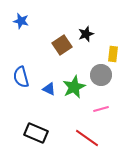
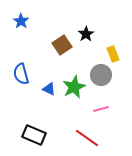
blue star: rotated 21 degrees clockwise
black star: rotated 14 degrees counterclockwise
yellow rectangle: rotated 28 degrees counterclockwise
blue semicircle: moved 3 px up
black rectangle: moved 2 px left, 2 px down
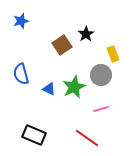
blue star: rotated 21 degrees clockwise
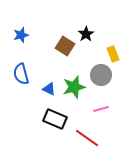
blue star: moved 14 px down
brown square: moved 3 px right, 1 px down; rotated 24 degrees counterclockwise
green star: rotated 10 degrees clockwise
black rectangle: moved 21 px right, 16 px up
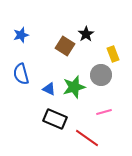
pink line: moved 3 px right, 3 px down
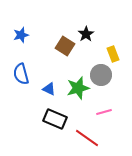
green star: moved 4 px right, 1 px down
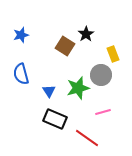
blue triangle: moved 2 px down; rotated 32 degrees clockwise
pink line: moved 1 px left
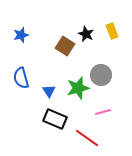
black star: rotated 14 degrees counterclockwise
yellow rectangle: moved 1 px left, 23 px up
blue semicircle: moved 4 px down
